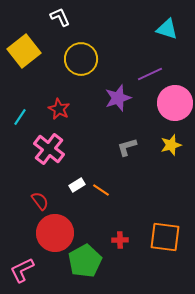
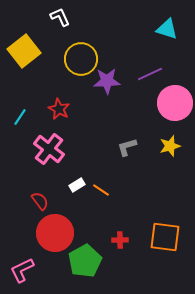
purple star: moved 11 px left, 17 px up; rotated 16 degrees clockwise
yellow star: moved 1 px left, 1 px down
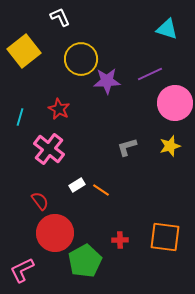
cyan line: rotated 18 degrees counterclockwise
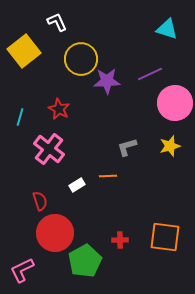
white L-shape: moved 3 px left, 5 px down
orange line: moved 7 px right, 14 px up; rotated 36 degrees counterclockwise
red semicircle: rotated 18 degrees clockwise
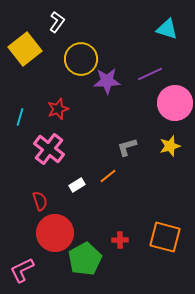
white L-shape: rotated 60 degrees clockwise
yellow square: moved 1 px right, 2 px up
red star: moved 1 px left; rotated 25 degrees clockwise
orange line: rotated 36 degrees counterclockwise
orange square: rotated 8 degrees clockwise
green pentagon: moved 2 px up
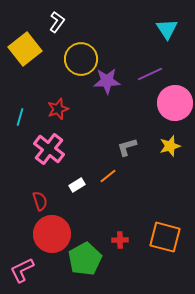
cyan triangle: rotated 40 degrees clockwise
red circle: moved 3 px left, 1 px down
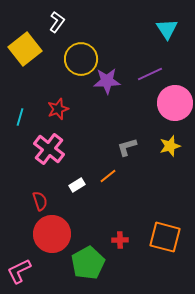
green pentagon: moved 3 px right, 4 px down
pink L-shape: moved 3 px left, 1 px down
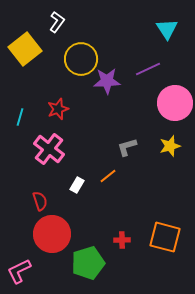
purple line: moved 2 px left, 5 px up
white rectangle: rotated 28 degrees counterclockwise
red cross: moved 2 px right
green pentagon: rotated 12 degrees clockwise
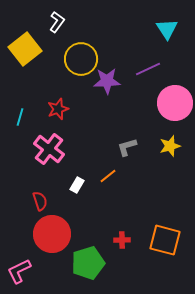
orange square: moved 3 px down
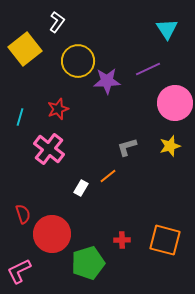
yellow circle: moved 3 px left, 2 px down
white rectangle: moved 4 px right, 3 px down
red semicircle: moved 17 px left, 13 px down
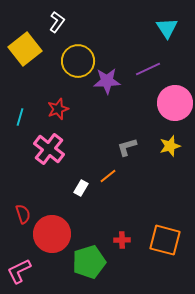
cyan triangle: moved 1 px up
green pentagon: moved 1 px right, 1 px up
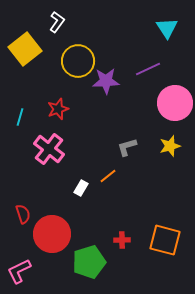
purple star: moved 1 px left
